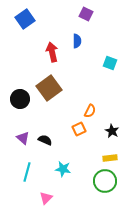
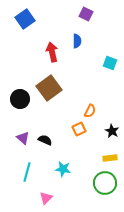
green circle: moved 2 px down
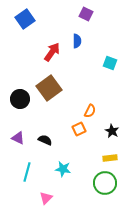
red arrow: rotated 48 degrees clockwise
purple triangle: moved 5 px left; rotated 16 degrees counterclockwise
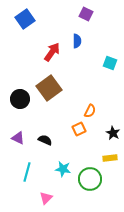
black star: moved 1 px right, 2 px down
green circle: moved 15 px left, 4 px up
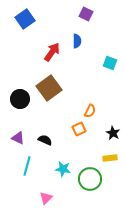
cyan line: moved 6 px up
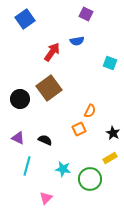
blue semicircle: rotated 80 degrees clockwise
yellow rectangle: rotated 24 degrees counterclockwise
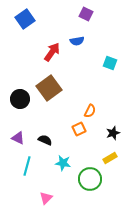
black star: rotated 24 degrees clockwise
cyan star: moved 6 px up
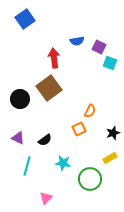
purple square: moved 13 px right, 33 px down
red arrow: moved 2 px right, 6 px down; rotated 42 degrees counterclockwise
black semicircle: rotated 120 degrees clockwise
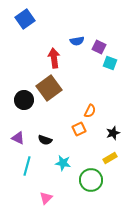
black circle: moved 4 px right, 1 px down
black semicircle: rotated 56 degrees clockwise
green circle: moved 1 px right, 1 px down
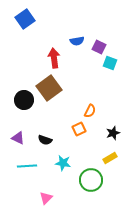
cyan line: rotated 72 degrees clockwise
